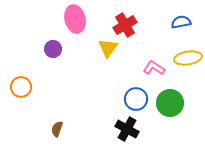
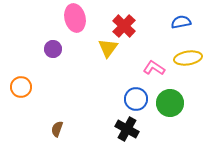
pink ellipse: moved 1 px up
red cross: moved 1 px left, 1 px down; rotated 15 degrees counterclockwise
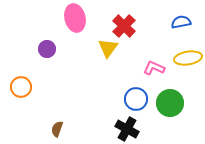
purple circle: moved 6 px left
pink L-shape: rotated 10 degrees counterclockwise
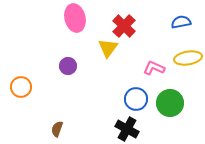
purple circle: moved 21 px right, 17 px down
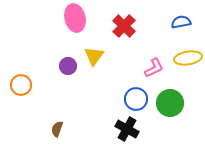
yellow triangle: moved 14 px left, 8 px down
pink L-shape: rotated 130 degrees clockwise
orange circle: moved 2 px up
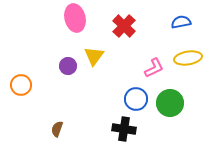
black cross: moved 3 px left; rotated 20 degrees counterclockwise
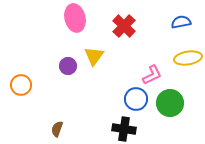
pink L-shape: moved 2 px left, 7 px down
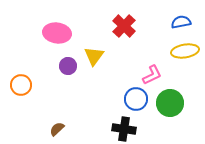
pink ellipse: moved 18 px left, 15 px down; rotated 68 degrees counterclockwise
yellow ellipse: moved 3 px left, 7 px up
brown semicircle: rotated 28 degrees clockwise
